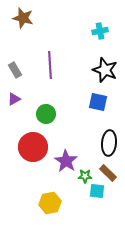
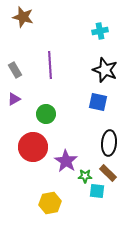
brown star: moved 1 px up
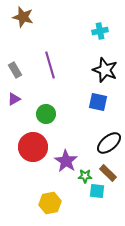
purple line: rotated 12 degrees counterclockwise
black ellipse: rotated 45 degrees clockwise
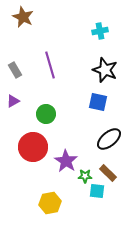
brown star: rotated 10 degrees clockwise
purple triangle: moved 1 px left, 2 px down
black ellipse: moved 4 px up
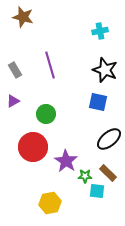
brown star: rotated 10 degrees counterclockwise
